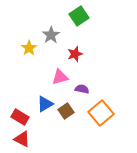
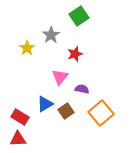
yellow star: moved 2 px left
pink triangle: rotated 36 degrees counterclockwise
red triangle: moved 4 px left; rotated 30 degrees counterclockwise
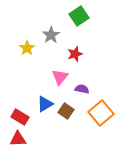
brown square: rotated 21 degrees counterclockwise
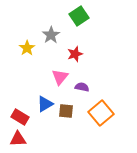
purple semicircle: moved 2 px up
brown square: rotated 28 degrees counterclockwise
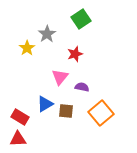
green square: moved 2 px right, 3 px down
gray star: moved 4 px left, 1 px up
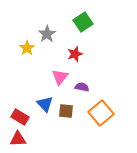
green square: moved 2 px right, 3 px down
blue triangle: rotated 42 degrees counterclockwise
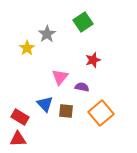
red star: moved 18 px right, 6 px down
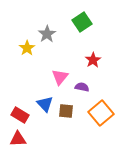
green square: moved 1 px left
red star: rotated 14 degrees counterclockwise
red rectangle: moved 2 px up
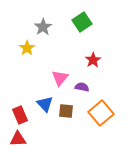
gray star: moved 4 px left, 7 px up
pink triangle: moved 1 px down
red rectangle: rotated 36 degrees clockwise
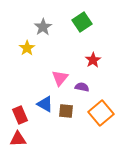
blue triangle: rotated 18 degrees counterclockwise
